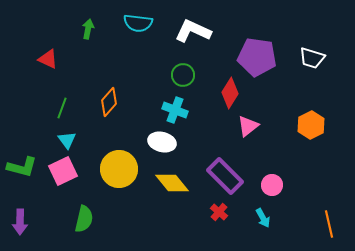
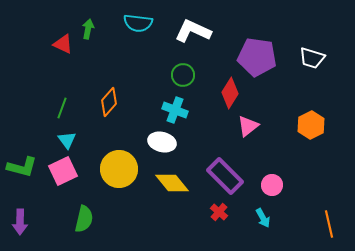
red triangle: moved 15 px right, 15 px up
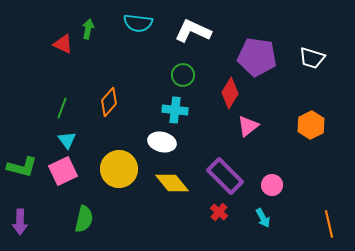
cyan cross: rotated 15 degrees counterclockwise
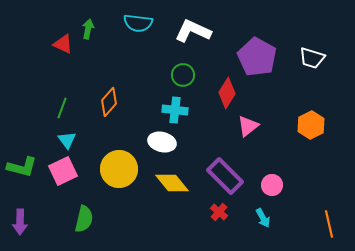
purple pentagon: rotated 21 degrees clockwise
red diamond: moved 3 px left
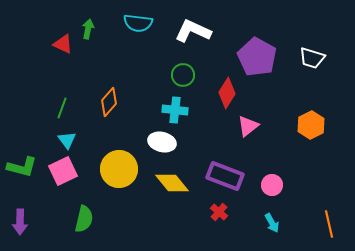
purple rectangle: rotated 24 degrees counterclockwise
cyan arrow: moved 9 px right, 5 px down
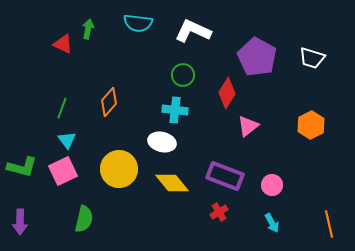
red cross: rotated 18 degrees clockwise
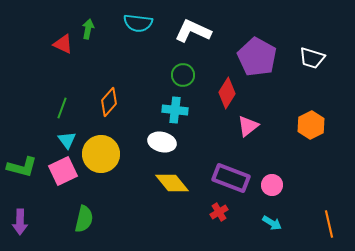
yellow circle: moved 18 px left, 15 px up
purple rectangle: moved 6 px right, 2 px down
cyan arrow: rotated 30 degrees counterclockwise
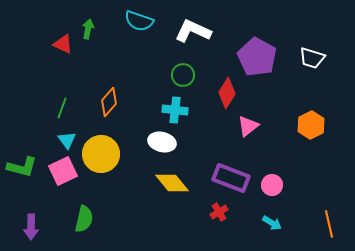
cyan semicircle: moved 1 px right, 2 px up; rotated 12 degrees clockwise
purple arrow: moved 11 px right, 5 px down
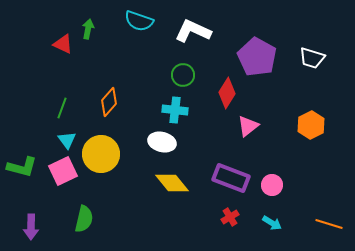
red cross: moved 11 px right, 5 px down
orange line: rotated 60 degrees counterclockwise
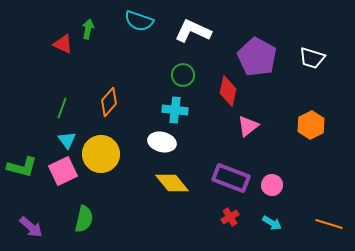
red diamond: moved 1 px right, 2 px up; rotated 20 degrees counterclockwise
purple arrow: rotated 50 degrees counterclockwise
